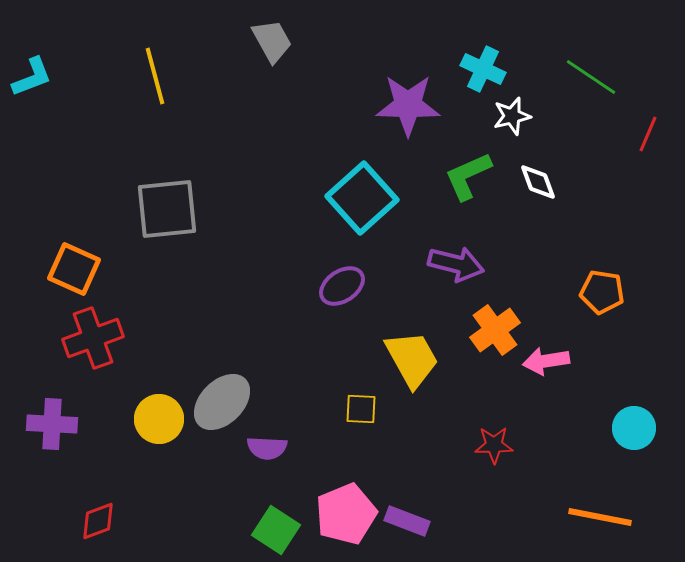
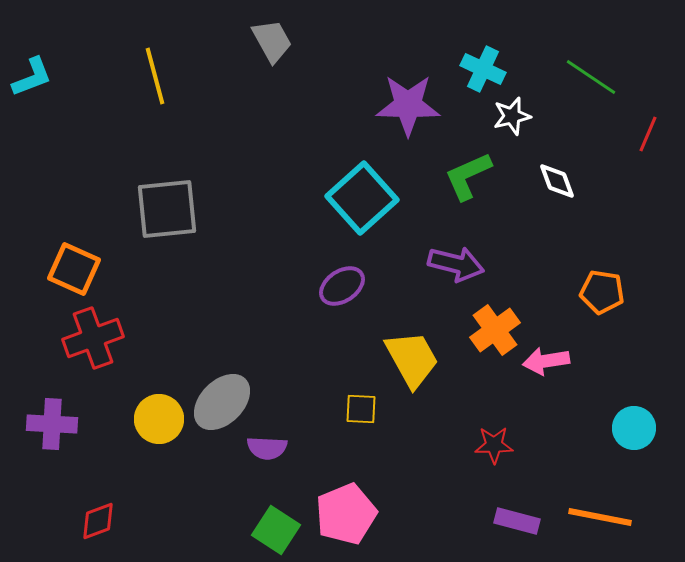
white diamond: moved 19 px right, 1 px up
purple rectangle: moved 110 px right; rotated 6 degrees counterclockwise
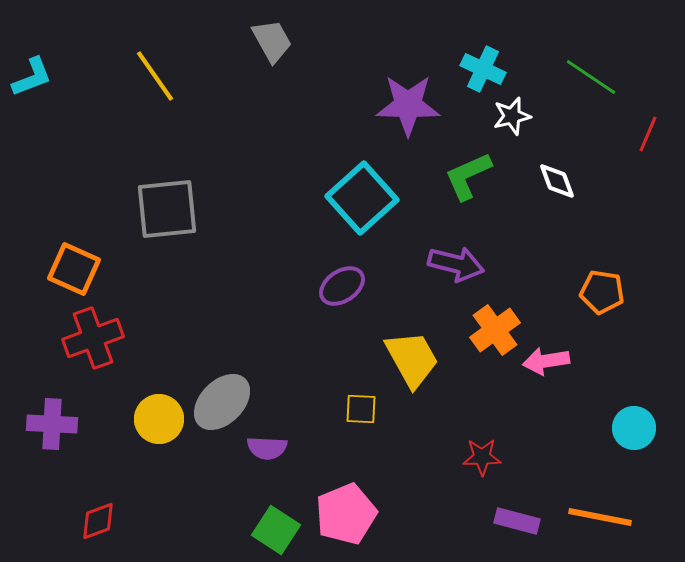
yellow line: rotated 20 degrees counterclockwise
red star: moved 12 px left, 12 px down
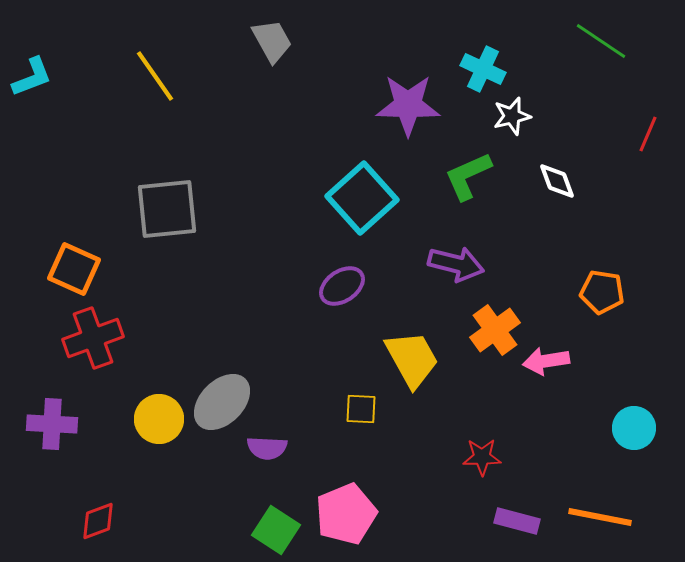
green line: moved 10 px right, 36 px up
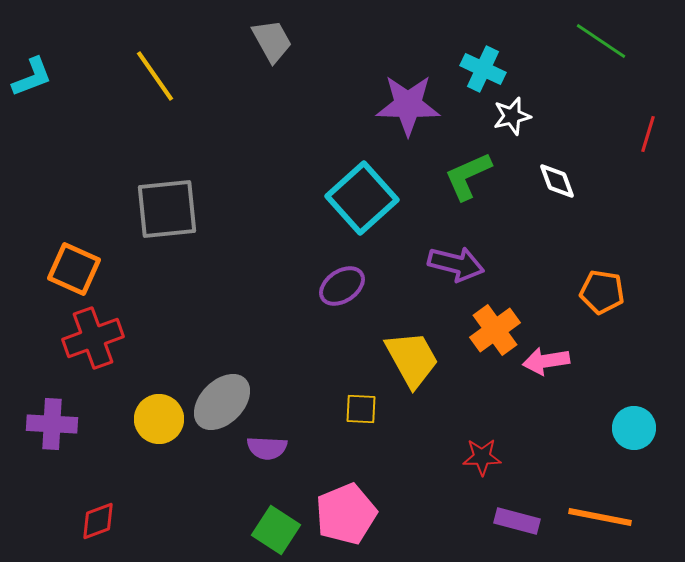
red line: rotated 6 degrees counterclockwise
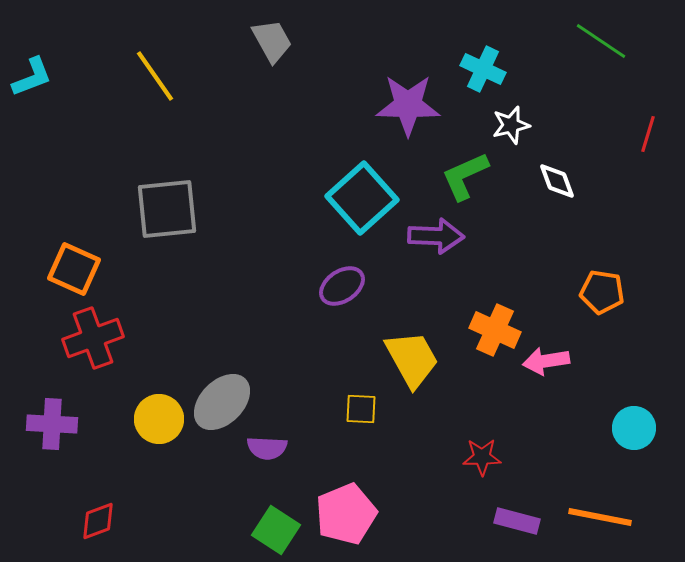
white star: moved 1 px left, 9 px down
green L-shape: moved 3 px left
purple arrow: moved 20 px left, 28 px up; rotated 12 degrees counterclockwise
orange cross: rotated 30 degrees counterclockwise
